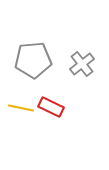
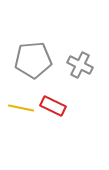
gray cross: moved 2 px left, 1 px down; rotated 25 degrees counterclockwise
red rectangle: moved 2 px right, 1 px up
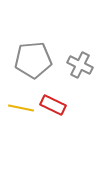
red rectangle: moved 1 px up
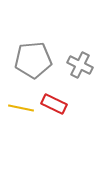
red rectangle: moved 1 px right, 1 px up
